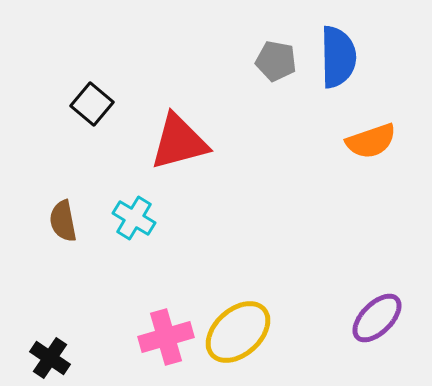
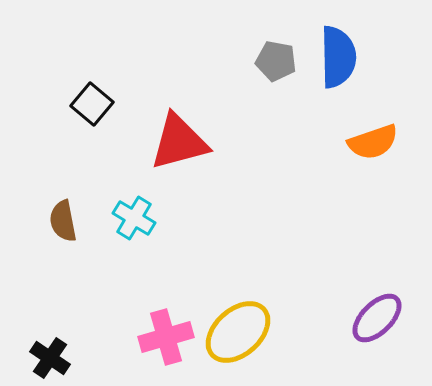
orange semicircle: moved 2 px right, 1 px down
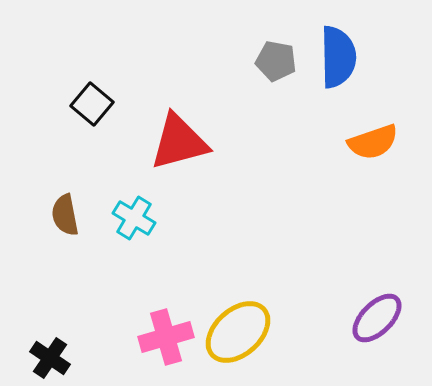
brown semicircle: moved 2 px right, 6 px up
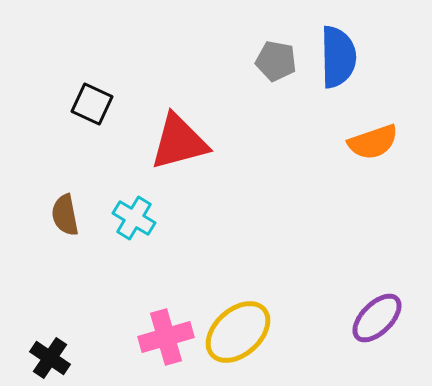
black square: rotated 15 degrees counterclockwise
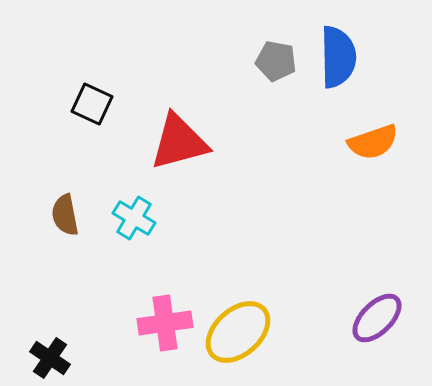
pink cross: moved 1 px left, 14 px up; rotated 8 degrees clockwise
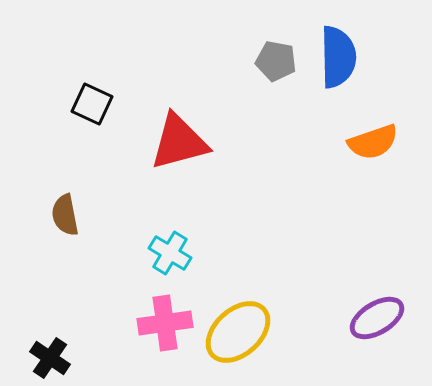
cyan cross: moved 36 px right, 35 px down
purple ellipse: rotated 14 degrees clockwise
